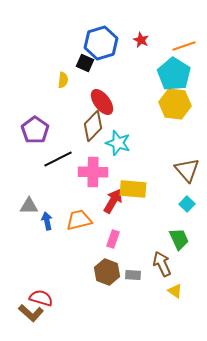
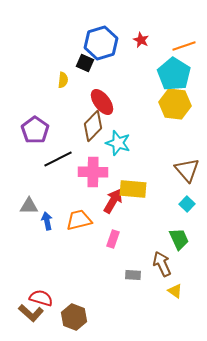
brown hexagon: moved 33 px left, 45 px down
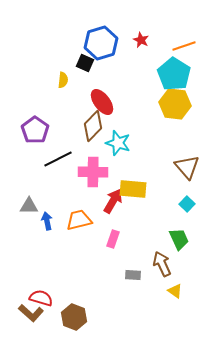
brown triangle: moved 3 px up
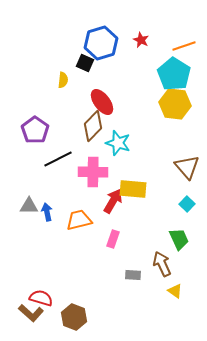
blue arrow: moved 9 px up
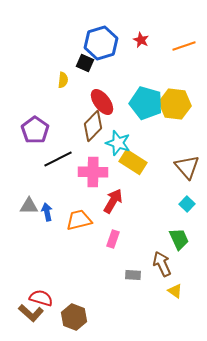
cyan pentagon: moved 28 px left, 29 px down; rotated 16 degrees counterclockwise
yellow rectangle: moved 27 px up; rotated 28 degrees clockwise
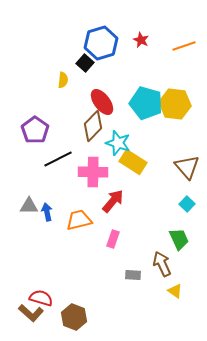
black square: rotated 18 degrees clockwise
red arrow: rotated 10 degrees clockwise
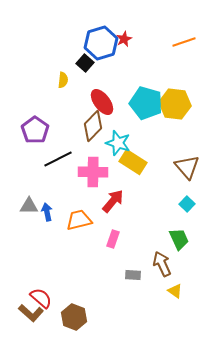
red star: moved 17 px left, 1 px up; rotated 21 degrees clockwise
orange line: moved 4 px up
red semicircle: rotated 25 degrees clockwise
